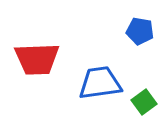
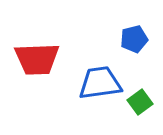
blue pentagon: moved 6 px left, 8 px down; rotated 24 degrees counterclockwise
green square: moved 4 px left
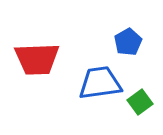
blue pentagon: moved 6 px left, 3 px down; rotated 16 degrees counterclockwise
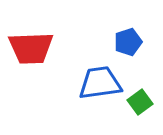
blue pentagon: rotated 12 degrees clockwise
red trapezoid: moved 6 px left, 11 px up
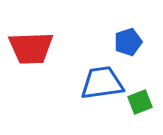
blue trapezoid: moved 2 px right
green square: rotated 15 degrees clockwise
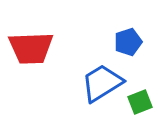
blue trapezoid: rotated 24 degrees counterclockwise
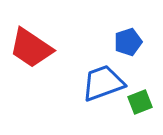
red trapezoid: rotated 36 degrees clockwise
blue trapezoid: moved 1 px right; rotated 12 degrees clockwise
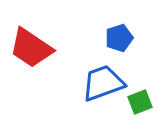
blue pentagon: moved 9 px left, 4 px up
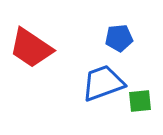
blue pentagon: rotated 12 degrees clockwise
green square: moved 1 px up; rotated 15 degrees clockwise
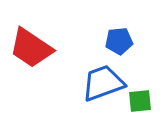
blue pentagon: moved 3 px down
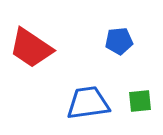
blue trapezoid: moved 15 px left, 20 px down; rotated 12 degrees clockwise
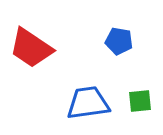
blue pentagon: rotated 16 degrees clockwise
